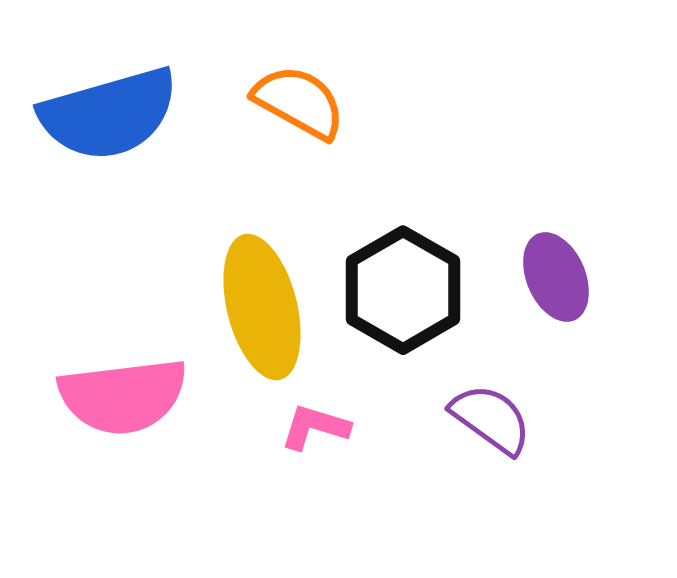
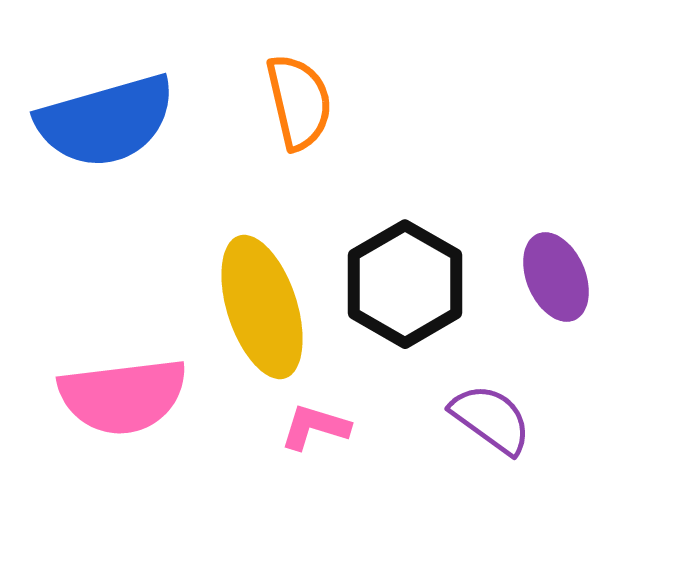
orange semicircle: rotated 48 degrees clockwise
blue semicircle: moved 3 px left, 7 px down
black hexagon: moved 2 px right, 6 px up
yellow ellipse: rotated 4 degrees counterclockwise
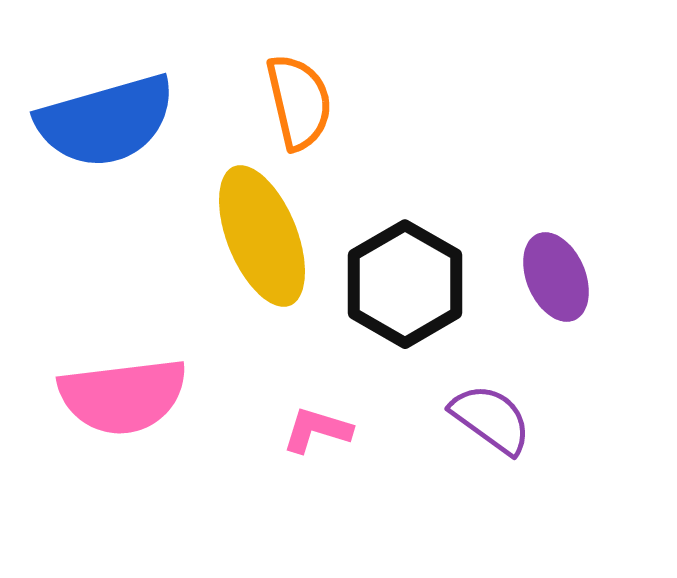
yellow ellipse: moved 71 px up; rotated 4 degrees counterclockwise
pink L-shape: moved 2 px right, 3 px down
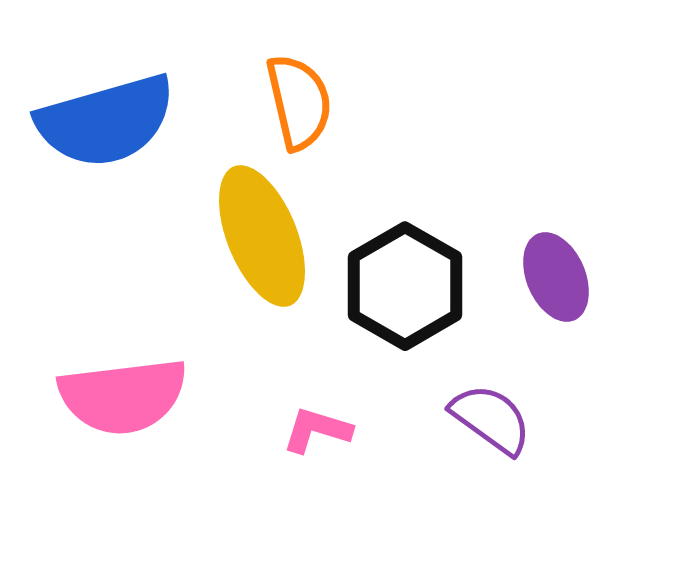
black hexagon: moved 2 px down
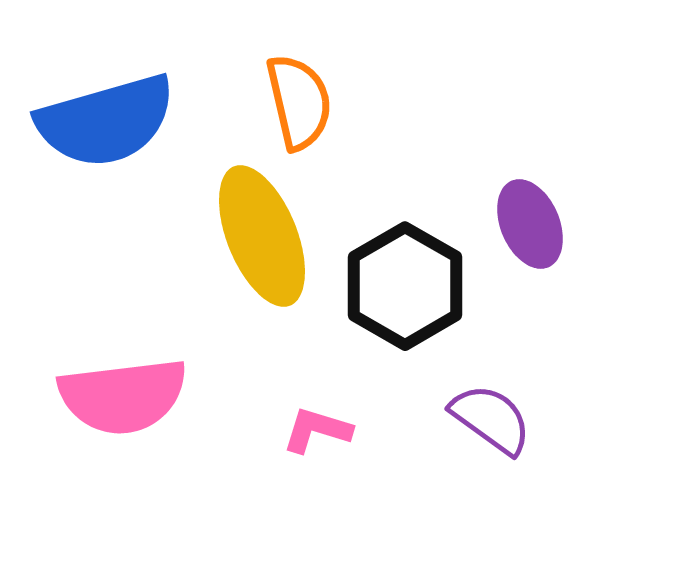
purple ellipse: moved 26 px left, 53 px up
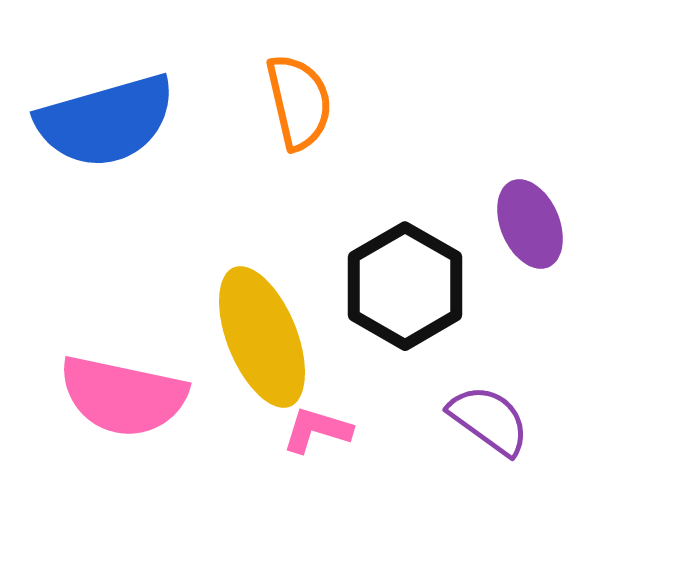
yellow ellipse: moved 101 px down
pink semicircle: rotated 19 degrees clockwise
purple semicircle: moved 2 px left, 1 px down
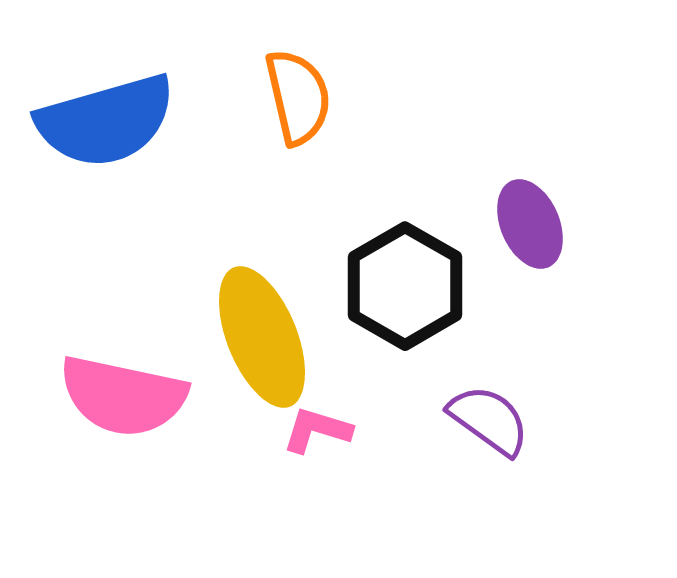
orange semicircle: moved 1 px left, 5 px up
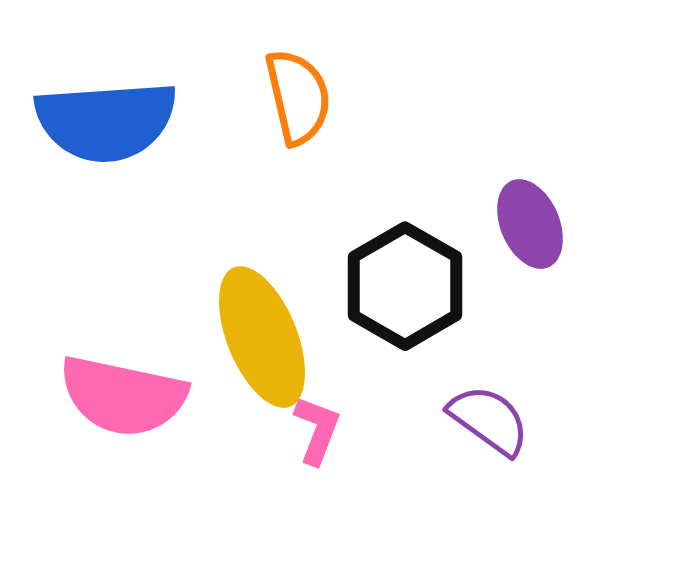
blue semicircle: rotated 12 degrees clockwise
pink L-shape: rotated 94 degrees clockwise
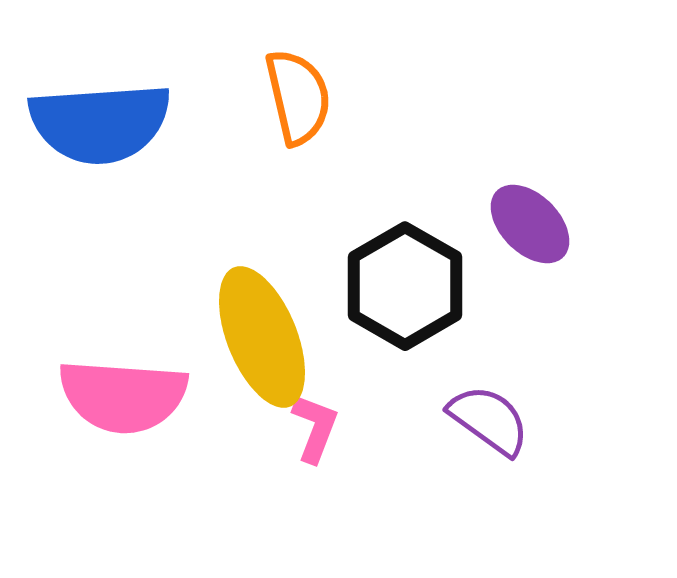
blue semicircle: moved 6 px left, 2 px down
purple ellipse: rotated 22 degrees counterclockwise
pink semicircle: rotated 8 degrees counterclockwise
pink L-shape: moved 2 px left, 2 px up
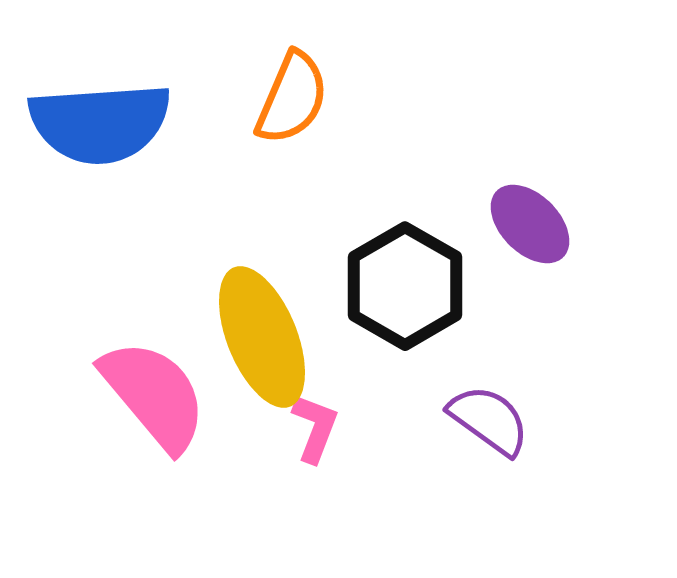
orange semicircle: moved 6 px left, 1 px down; rotated 36 degrees clockwise
pink semicircle: moved 31 px right, 1 px up; rotated 134 degrees counterclockwise
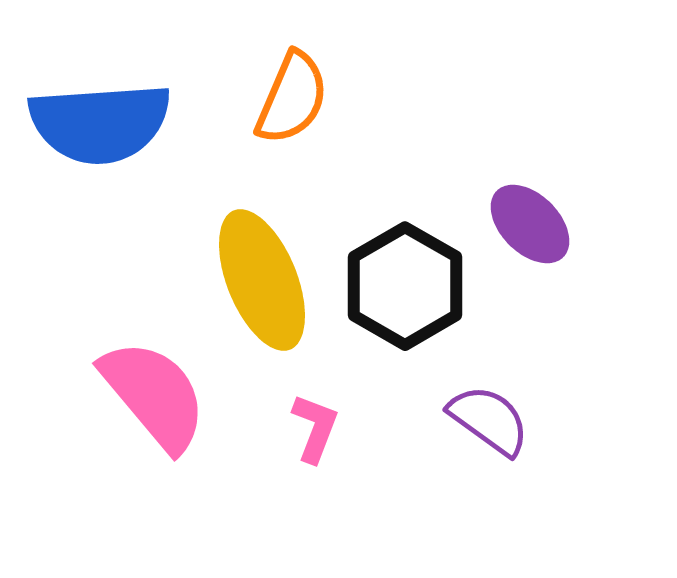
yellow ellipse: moved 57 px up
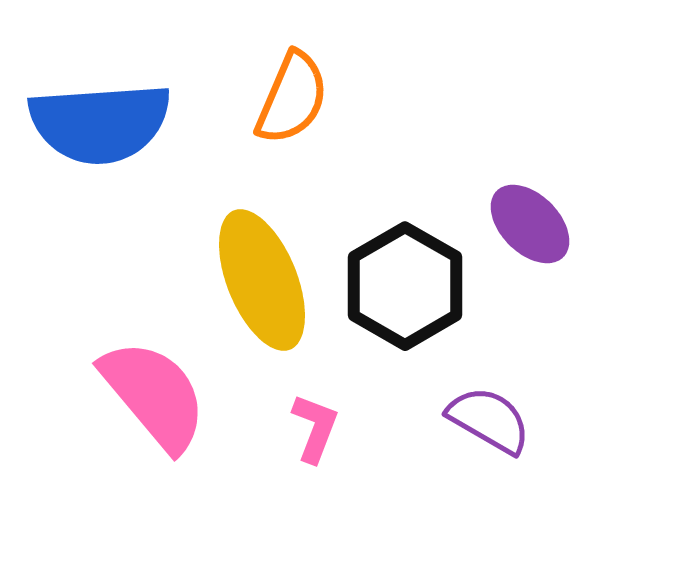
purple semicircle: rotated 6 degrees counterclockwise
